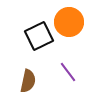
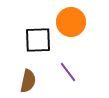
orange circle: moved 2 px right
black square: moved 1 px left, 4 px down; rotated 24 degrees clockwise
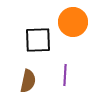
orange circle: moved 2 px right
purple line: moved 3 px left, 3 px down; rotated 40 degrees clockwise
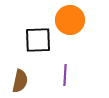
orange circle: moved 3 px left, 2 px up
brown semicircle: moved 8 px left
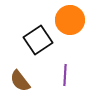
black square: rotated 32 degrees counterclockwise
brown semicircle: rotated 130 degrees clockwise
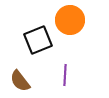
black square: rotated 12 degrees clockwise
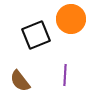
orange circle: moved 1 px right, 1 px up
black square: moved 2 px left, 5 px up
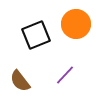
orange circle: moved 5 px right, 5 px down
purple line: rotated 40 degrees clockwise
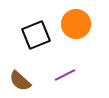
purple line: rotated 20 degrees clockwise
brown semicircle: rotated 10 degrees counterclockwise
